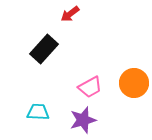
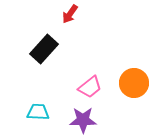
red arrow: rotated 18 degrees counterclockwise
pink trapezoid: rotated 10 degrees counterclockwise
purple star: rotated 16 degrees clockwise
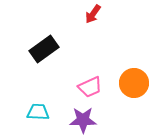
red arrow: moved 23 px right
black rectangle: rotated 12 degrees clockwise
pink trapezoid: rotated 15 degrees clockwise
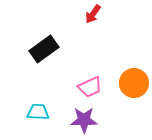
purple star: moved 1 px right
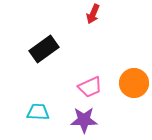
red arrow: rotated 12 degrees counterclockwise
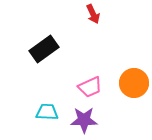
red arrow: rotated 48 degrees counterclockwise
cyan trapezoid: moved 9 px right
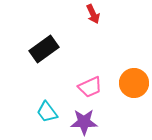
cyan trapezoid: rotated 130 degrees counterclockwise
purple star: moved 2 px down
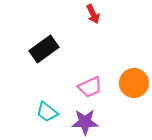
cyan trapezoid: rotated 15 degrees counterclockwise
purple star: moved 1 px right
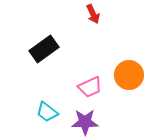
orange circle: moved 5 px left, 8 px up
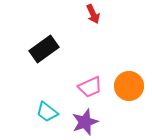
orange circle: moved 11 px down
purple star: rotated 20 degrees counterclockwise
